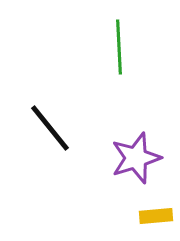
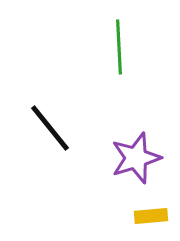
yellow rectangle: moved 5 px left
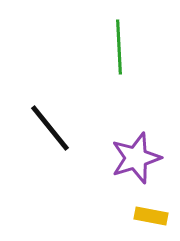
yellow rectangle: rotated 16 degrees clockwise
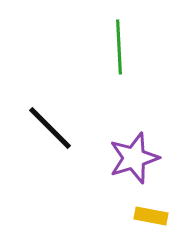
black line: rotated 6 degrees counterclockwise
purple star: moved 2 px left
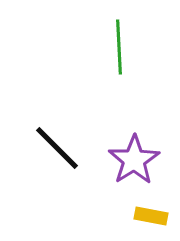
black line: moved 7 px right, 20 px down
purple star: moved 2 px down; rotated 15 degrees counterclockwise
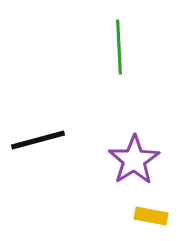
black line: moved 19 px left, 8 px up; rotated 60 degrees counterclockwise
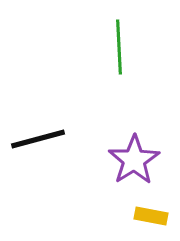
black line: moved 1 px up
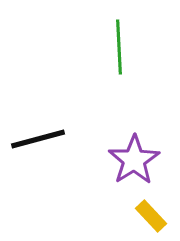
yellow rectangle: rotated 36 degrees clockwise
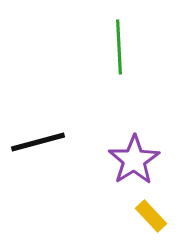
black line: moved 3 px down
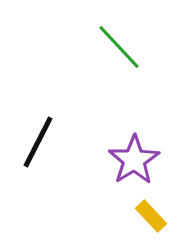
green line: rotated 40 degrees counterclockwise
black line: rotated 48 degrees counterclockwise
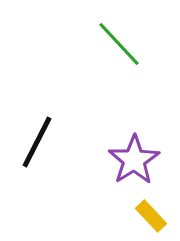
green line: moved 3 px up
black line: moved 1 px left
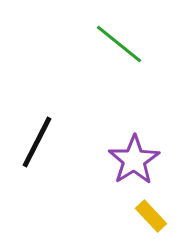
green line: rotated 8 degrees counterclockwise
